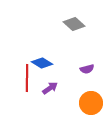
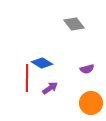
gray diamond: rotated 10 degrees clockwise
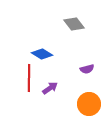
blue diamond: moved 9 px up
red line: moved 2 px right
orange circle: moved 2 px left, 1 px down
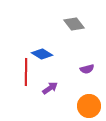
red line: moved 3 px left, 6 px up
orange circle: moved 2 px down
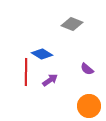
gray diamond: moved 2 px left; rotated 30 degrees counterclockwise
purple semicircle: rotated 56 degrees clockwise
purple arrow: moved 8 px up
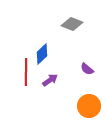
blue diamond: rotated 75 degrees counterclockwise
